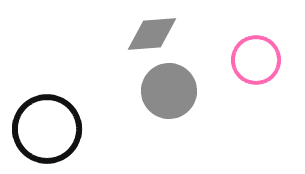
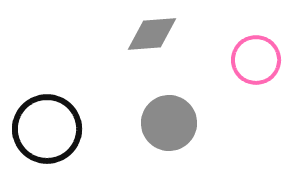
gray circle: moved 32 px down
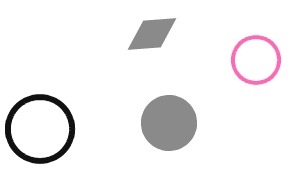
black circle: moved 7 px left
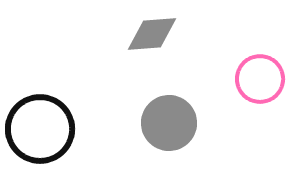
pink circle: moved 4 px right, 19 px down
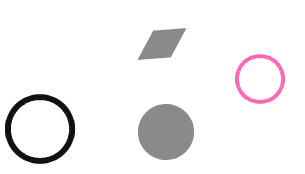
gray diamond: moved 10 px right, 10 px down
gray circle: moved 3 px left, 9 px down
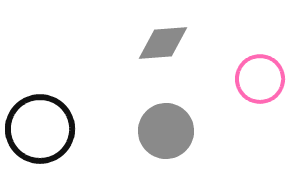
gray diamond: moved 1 px right, 1 px up
gray circle: moved 1 px up
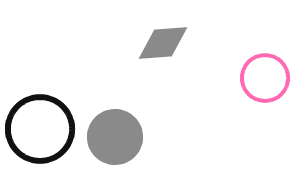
pink circle: moved 5 px right, 1 px up
gray circle: moved 51 px left, 6 px down
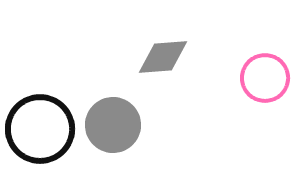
gray diamond: moved 14 px down
gray circle: moved 2 px left, 12 px up
